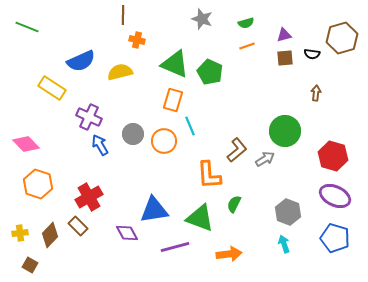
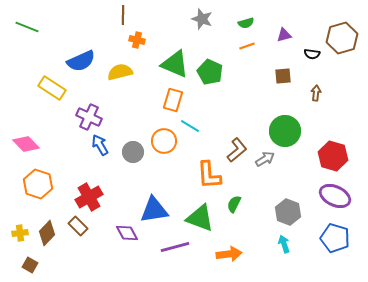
brown square at (285, 58): moved 2 px left, 18 px down
cyan line at (190, 126): rotated 36 degrees counterclockwise
gray circle at (133, 134): moved 18 px down
brown diamond at (50, 235): moved 3 px left, 2 px up
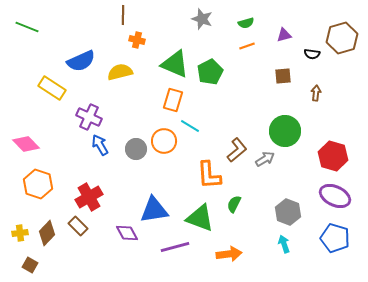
green pentagon at (210, 72): rotated 20 degrees clockwise
gray circle at (133, 152): moved 3 px right, 3 px up
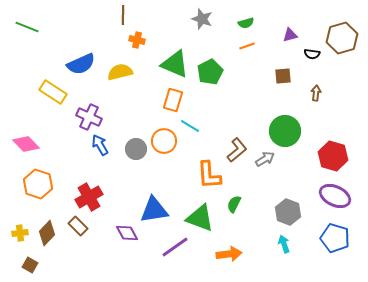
purple triangle at (284, 35): moved 6 px right
blue semicircle at (81, 61): moved 3 px down
yellow rectangle at (52, 88): moved 1 px right, 4 px down
purple line at (175, 247): rotated 20 degrees counterclockwise
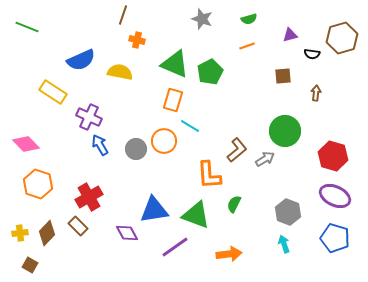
brown line at (123, 15): rotated 18 degrees clockwise
green semicircle at (246, 23): moved 3 px right, 4 px up
blue semicircle at (81, 64): moved 4 px up
yellow semicircle at (120, 72): rotated 25 degrees clockwise
green triangle at (200, 218): moved 4 px left, 3 px up
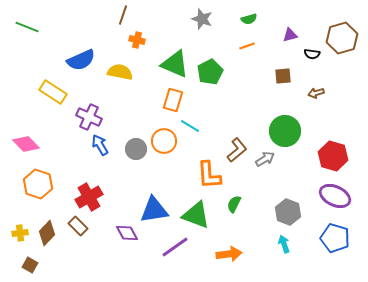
brown arrow at (316, 93): rotated 112 degrees counterclockwise
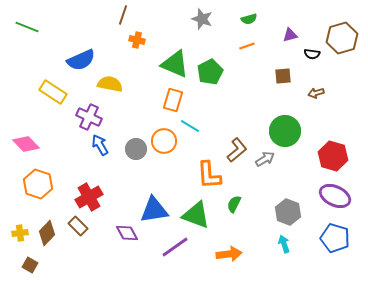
yellow semicircle at (120, 72): moved 10 px left, 12 px down
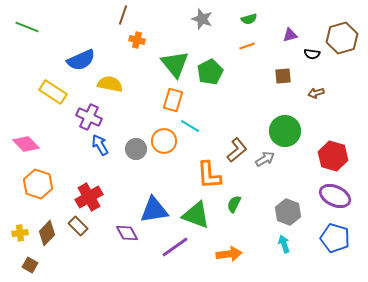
green triangle at (175, 64): rotated 28 degrees clockwise
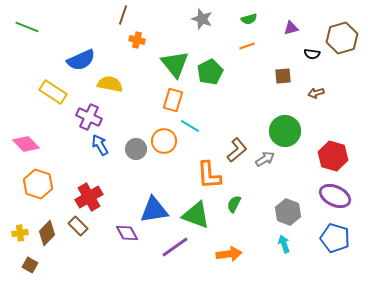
purple triangle at (290, 35): moved 1 px right, 7 px up
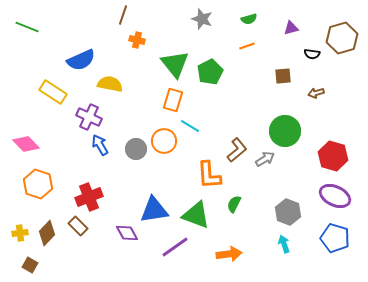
red cross at (89, 197): rotated 8 degrees clockwise
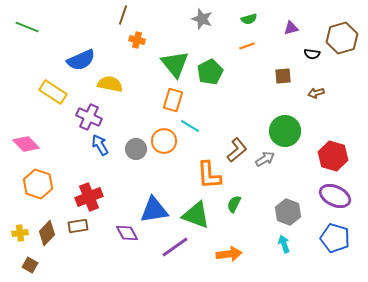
brown rectangle at (78, 226): rotated 54 degrees counterclockwise
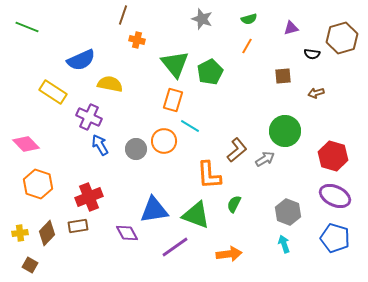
orange line at (247, 46): rotated 42 degrees counterclockwise
